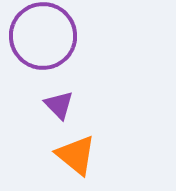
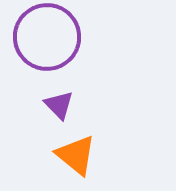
purple circle: moved 4 px right, 1 px down
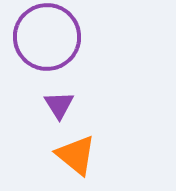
purple triangle: rotated 12 degrees clockwise
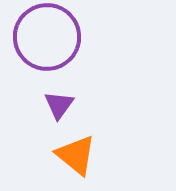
purple triangle: rotated 8 degrees clockwise
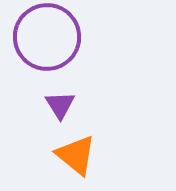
purple triangle: moved 1 px right; rotated 8 degrees counterclockwise
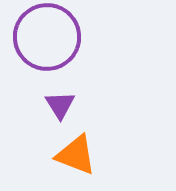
orange triangle: rotated 18 degrees counterclockwise
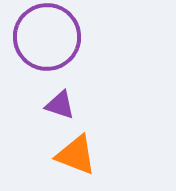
purple triangle: rotated 40 degrees counterclockwise
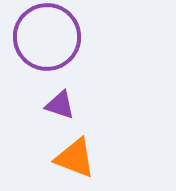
orange triangle: moved 1 px left, 3 px down
